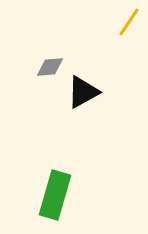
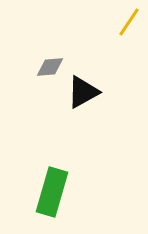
green rectangle: moved 3 px left, 3 px up
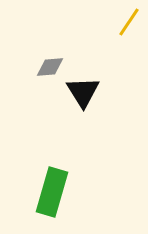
black triangle: rotated 33 degrees counterclockwise
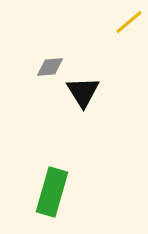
yellow line: rotated 16 degrees clockwise
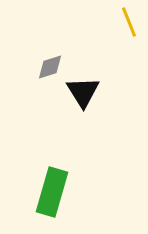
yellow line: rotated 72 degrees counterclockwise
gray diamond: rotated 12 degrees counterclockwise
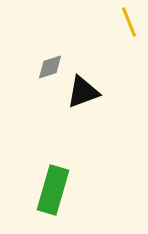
black triangle: rotated 42 degrees clockwise
green rectangle: moved 1 px right, 2 px up
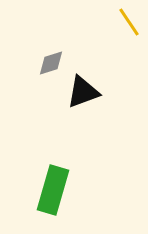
yellow line: rotated 12 degrees counterclockwise
gray diamond: moved 1 px right, 4 px up
